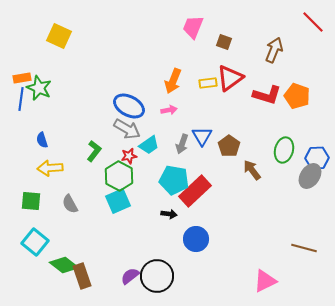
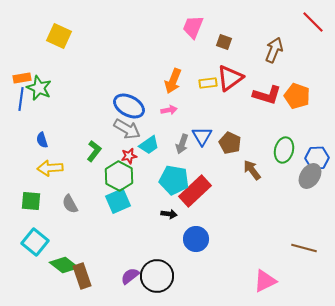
brown pentagon at (229, 146): moved 1 px right, 3 px up; rotated 10 degrees counterclockwise
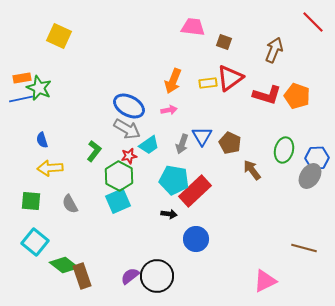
pink trapezoid at (193, 27): rotated 75 degrees clockwise
blue line at (21, 99): rotated 70 degrees clockwise
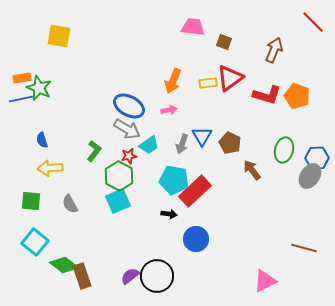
yellow square at (59, 36): rotated 15 degrees counterclockwise
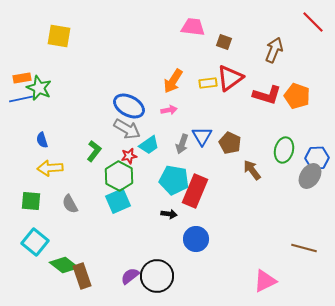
orange arrow at (173, 81): rotated 10 degrees clockwise
red rectangle at (195, 191): rotated 24 degrees counterclockwise
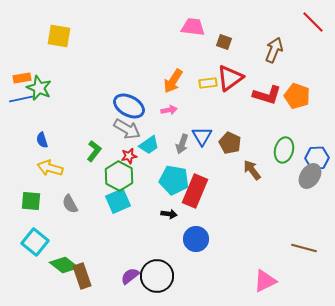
yellow arrow at (50, 168): rotated 20 degrees clockwise
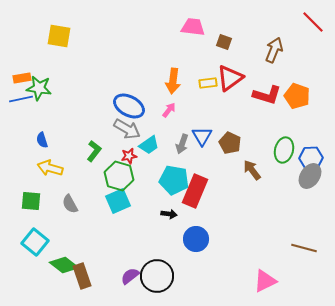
orange arrow at (173, 81): rotated 25 degrees counterclockwise
green star at (39, 88): rotated 15 degrees counterclockwise
pink arrow at (169, 110): rotated 42 degrees counterclockwise
blue hexagon at (317, 158): moved 6 px left
green hexagon at (119, 176): rotated 12 degrees counterclockwise
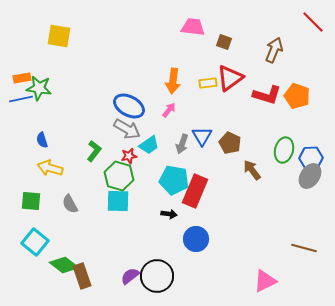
cyan square at (118, 201): rotated 25 degrees clockwise
